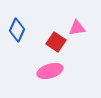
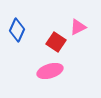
pink triangle: moved 1 px right, 1 px up; rotated 18 degrees counterclockwise
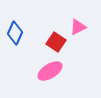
blue diamond: moved 2 px left, 3 px down
pink ellipse: rotated 15 degrees counterclockwise
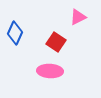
pink triangle: moved 10 px up
pink ellipse: rotated 35 degrees clockwise
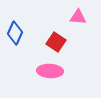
pink triangle: rotated 30 degrees clockwise
